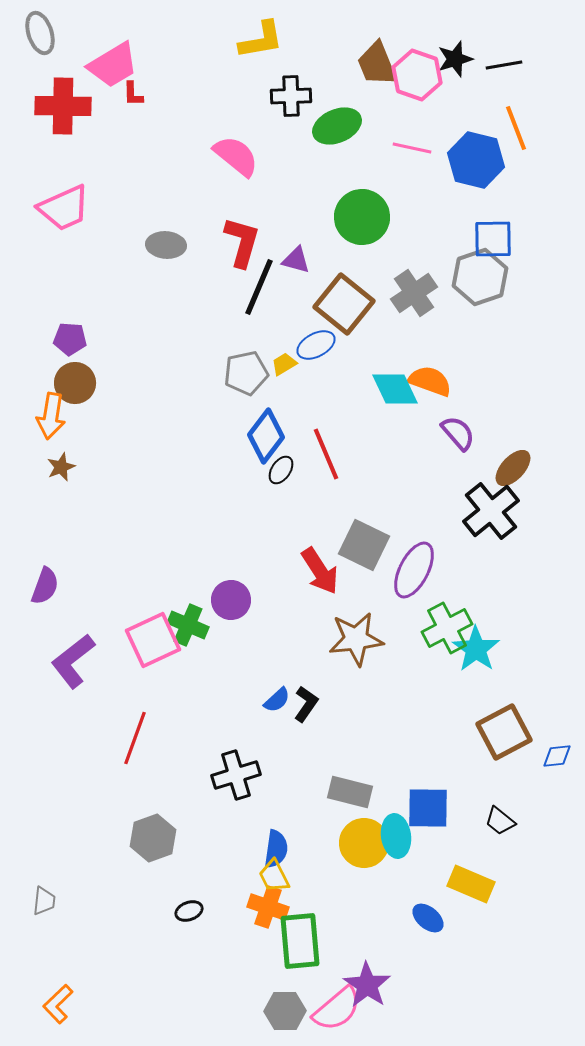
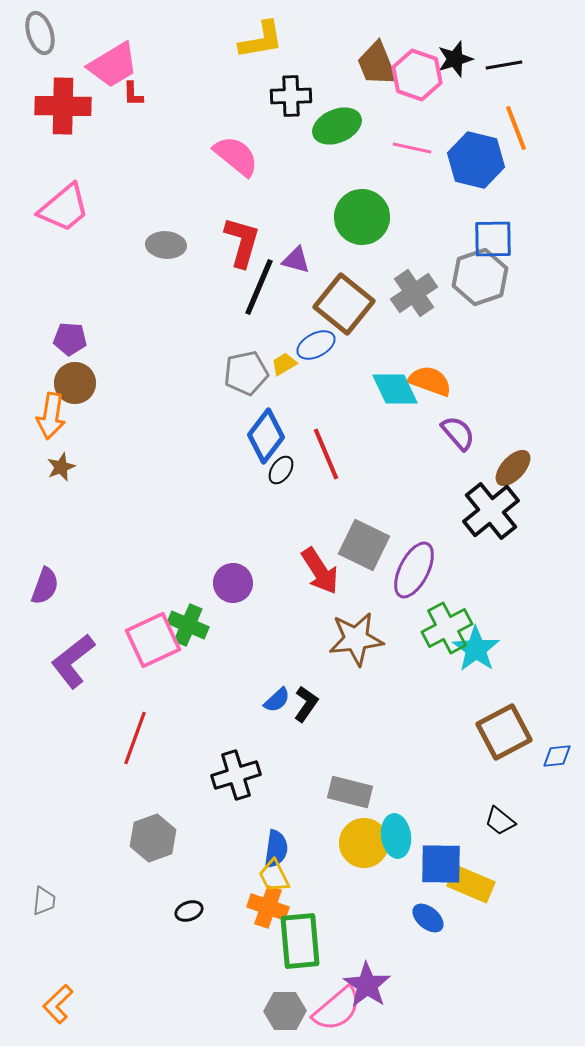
pink trapezoid at (64, 208): rotated 16 degrees counterclockwise
purple circle at (231, 600): moved 2 px right, 17 px up
blue square at (428, 808): moved 13 px right, 56 px down
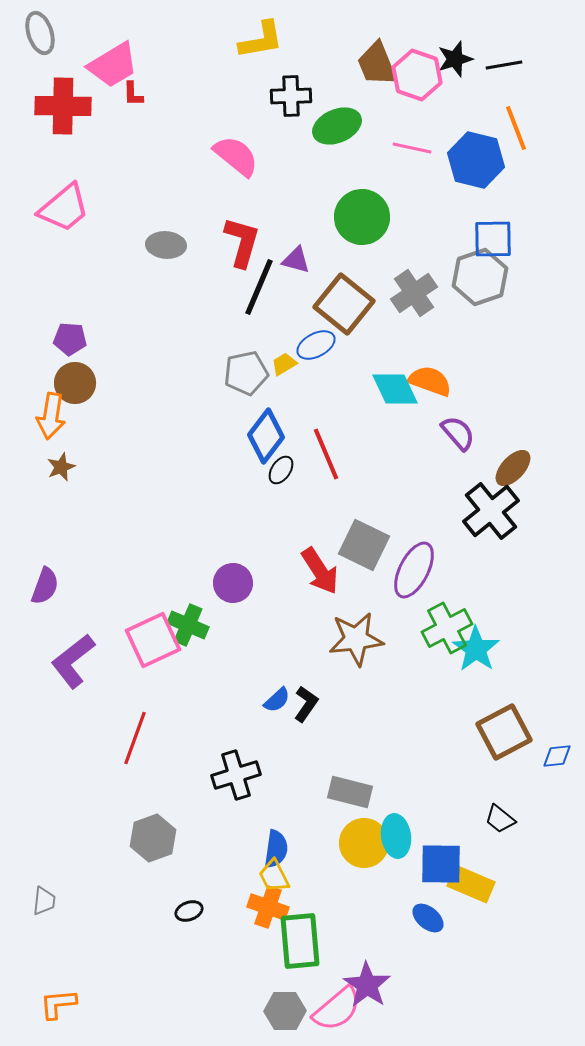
black trapezoid at (500, 821): moved 2 px up
orange L-shape at (58, 1004): rotated 39 degrees clockwise
